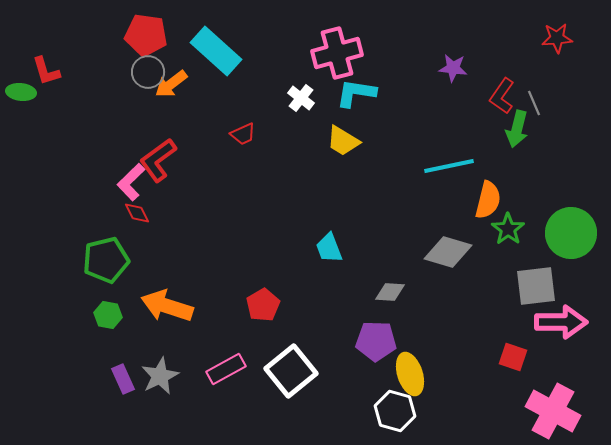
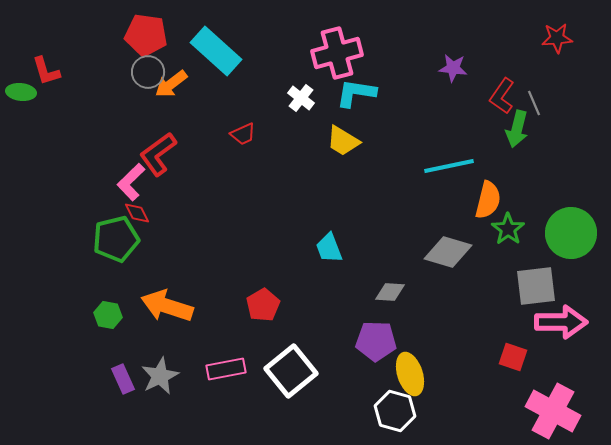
red L-shape at (158, 160): moved 6 px up
green pentagon at (106, 260): moved 10 px right, 21 px up
pink rectangle at (226, 369): rotated 18 degrees clockwise
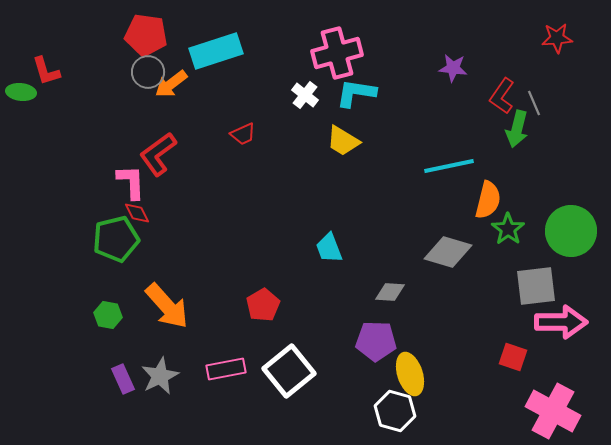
cyan rectangle at (216, 51): rotated 60 degrees counterclockwise
white cross at (301, 98): moved 4 px right, 3 px up
pink L-shape at (131, 182): rotated 132 degrees clockwise
green circle at (571, 233): moved 2 px up
orange arrow at (167, 306): rotated 150 degrees counterclockwise
white square at (291, 371): moved 2 px left
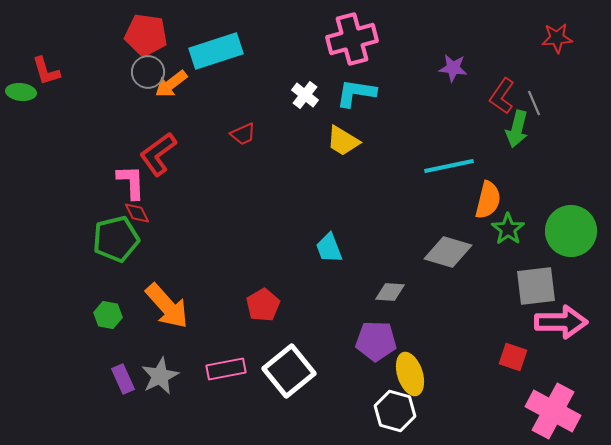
pink cross at (337, 53): moved 15 px right, 14 px up
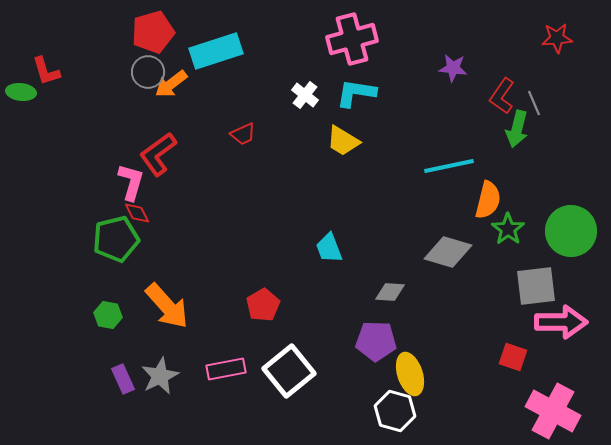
red pentagon at (146, 35): moved 7 px right, 3 px up; rotated 24 degrees counterclockwise
pink L-shape at (131, 182): rotated 18 degrees clockwise
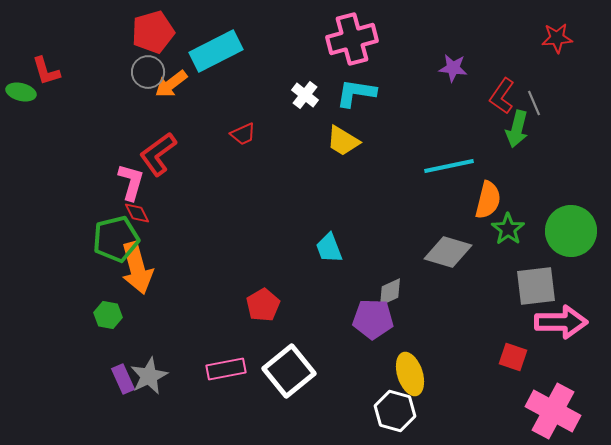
cyan rectangle at (216, 51): rotated 9 degrees counterclockwise
green ellipse at (21, 92): rotated 8 degrees clockwise
gray diamond at (390, 292): rotated 28 degrees counterclockwise
orange arrow at (167, 306): moved 30 px left, 38 px up; rotated 27 degrees clockwise
purple pentagon at (376, 341): moved 3 px left, 22 px up
gray star at (160, 376): moved 11 px left
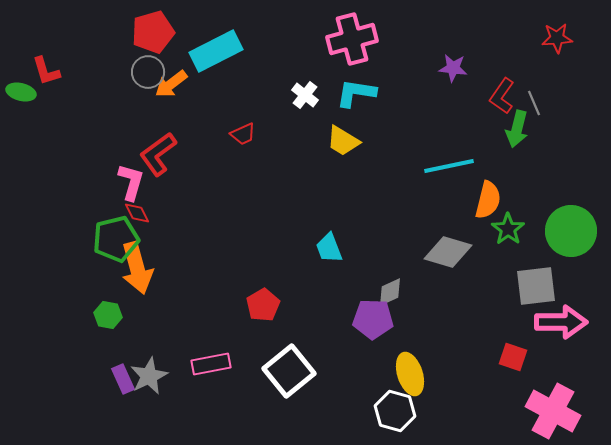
pink rectangle at (226, 369): moved 15 px left, 5 px up
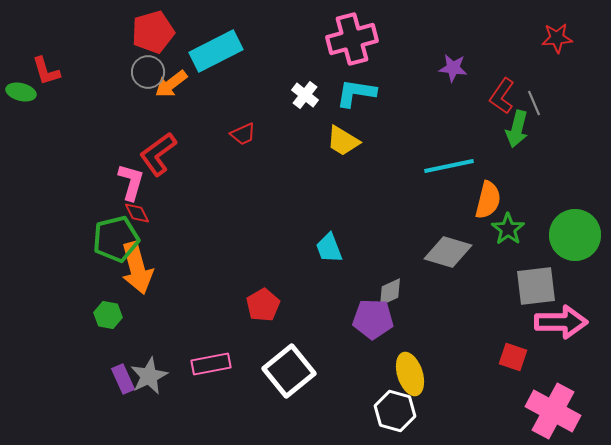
green circle at (571, 231): moved 4 px right, 4 px down
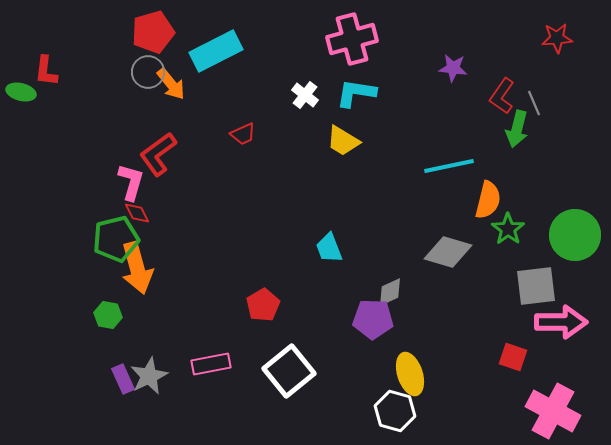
red L-shape at (46, 71): rotated 24 degrees clockwise
orange arrow at (171, 84): rotated 92 degrees counterclockwise
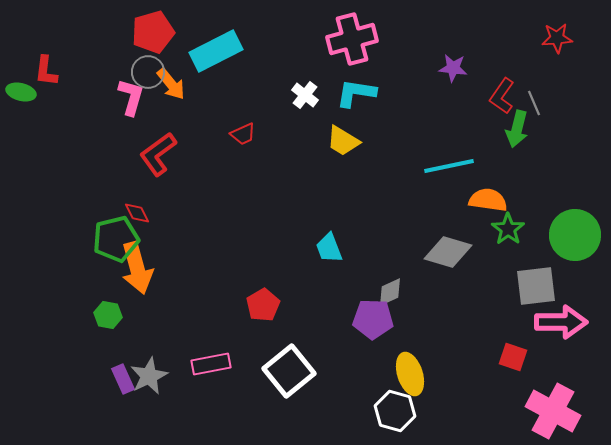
pink L-shape at (131, 182): moved 85 px up
orange semicircle at (488, 200): rotated 96 degrees counterclockwise
